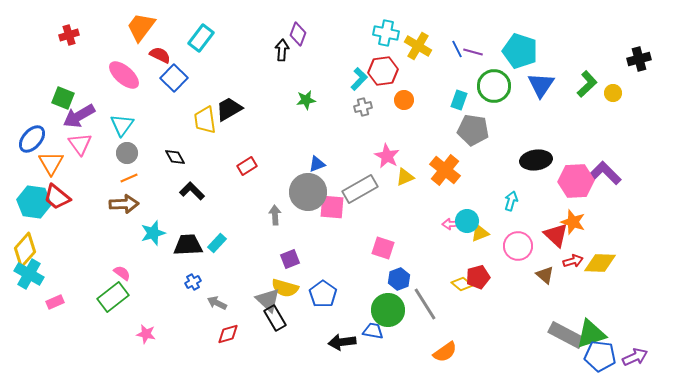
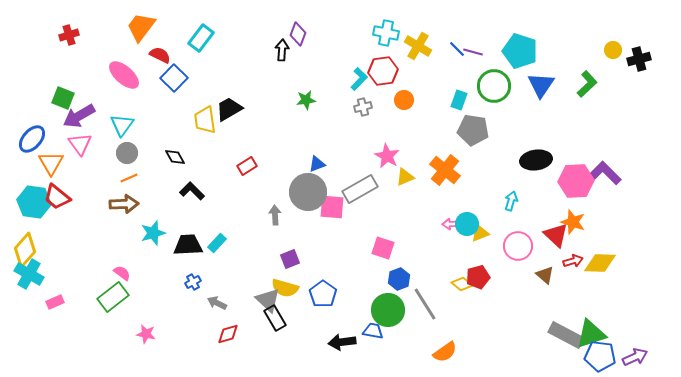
blue line at (457, 49): rotated 18 degrees counterclockwise
yellow circle at (613, 93): moved 43 px up
cyan circle at (467, 221): moved 3 px down
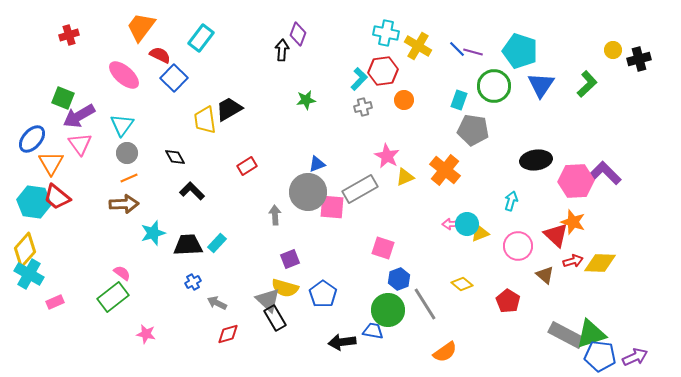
red pentagon at (478, 277): moved 30 px right, 24 px down; rotated 25 degrees counterclockwise
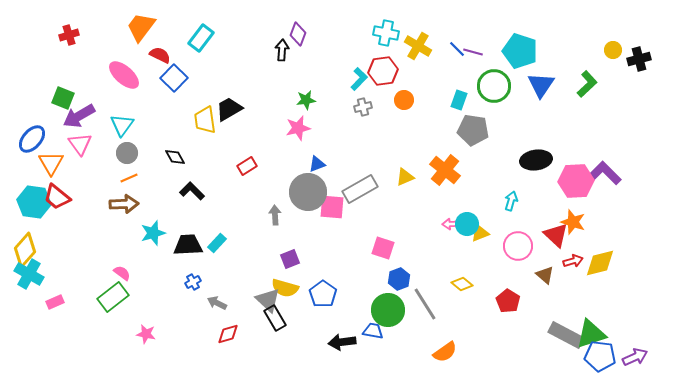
pink star at (387, 156): moved 89 px left, 28 px up; rotated 30 degrees clockwise
yellow diamond at (600, 263): rotated 16 degrees counterclockwise
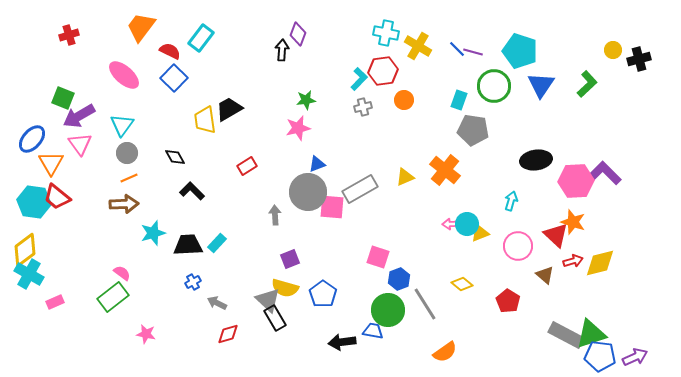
red semicircle at (160, 55): moved 10 px right, 4 px up
pink square at (383, 248): moved 5 px left, 9 px down
yellow diamond at (25, 250): rotated 12 degrees clockwise
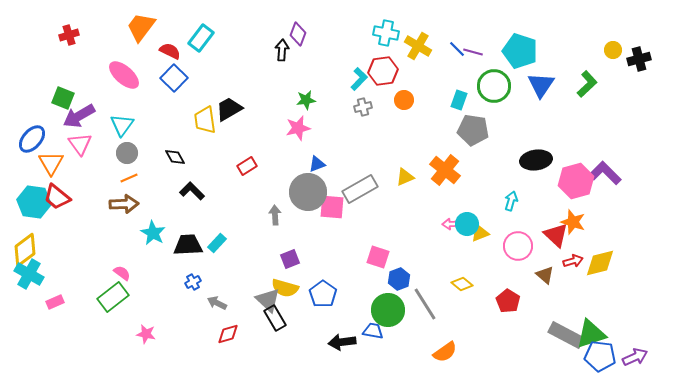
pink hexagon at (576, 181): rotated 12 degrees counterclockwise
cyan star at (153, 233): rotated 25 degrees counterclockwise
